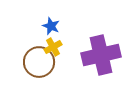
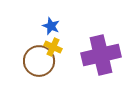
yellow cross: rotated 36 degrees counterclockwise
brown circle: moved 1 px up
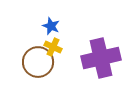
purple cross: moved 3 px down
brown circle: moved 1 px left, 1 px down
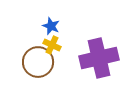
yellow cross: moved 1 px left, 2 px up
purple cross: moved 2 px left
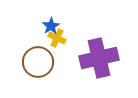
blue star: rotated 18 degrees clockwise
yellow cross: moved 5 px right, 7 px up
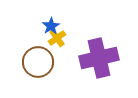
yellow cross: rotated 30 degrees clockwise
